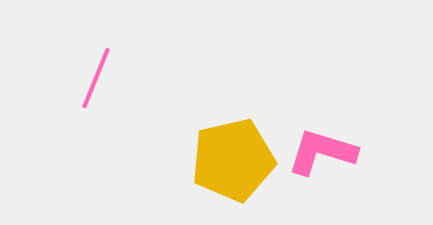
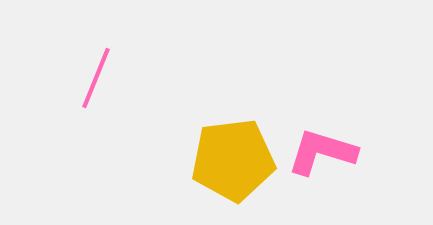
yellow pentagon: rotated 6 degrees clockwise
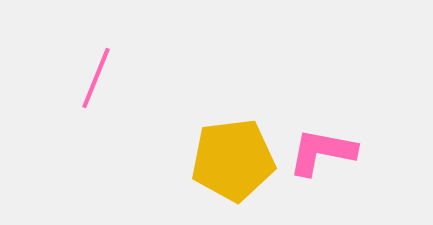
pink L-shape: rotated 6 degrees counterclockwise
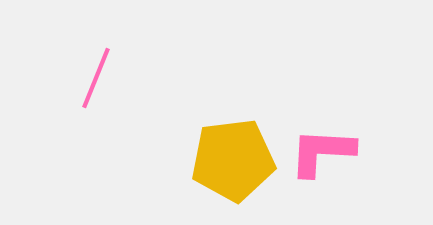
pink L-shape: rotated 8 degrees counterclockwise
